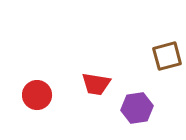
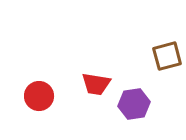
red circle: moved 2 px right, 1 px down
purple hexagon: moved 3 px left, 4 px up
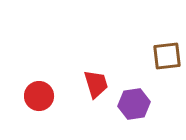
brown square: rotated 8 degrees clockwise
red trapezoid: rotated 116 degrees counterclockwise
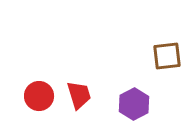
red trapezoid: moved 17 px left, 11 px down
purple hexagon: rotated 20 degrees counterclockwise
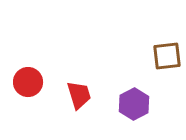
red circle: moved 11 px left, 14 px up
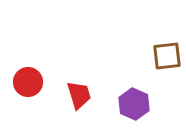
purple hexagon: rotated 8 degrees counterclockwise
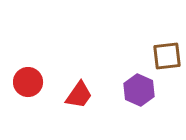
red trapezoid: rotated 52 degrees clockwise
purple hexagon: moved 5 px right, 14 px up
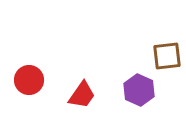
red circle: moved 1 px right, 2 px up
red trapezoid: moved 3 px right
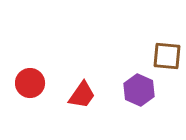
brown square: rotated 12 degrees clockwise
red circle: moved 1 px right, 3 px down
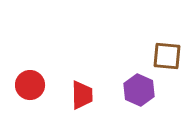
red circle: moved 2 px down
red trapezoid: rotated 36 degrees counterclockwise
